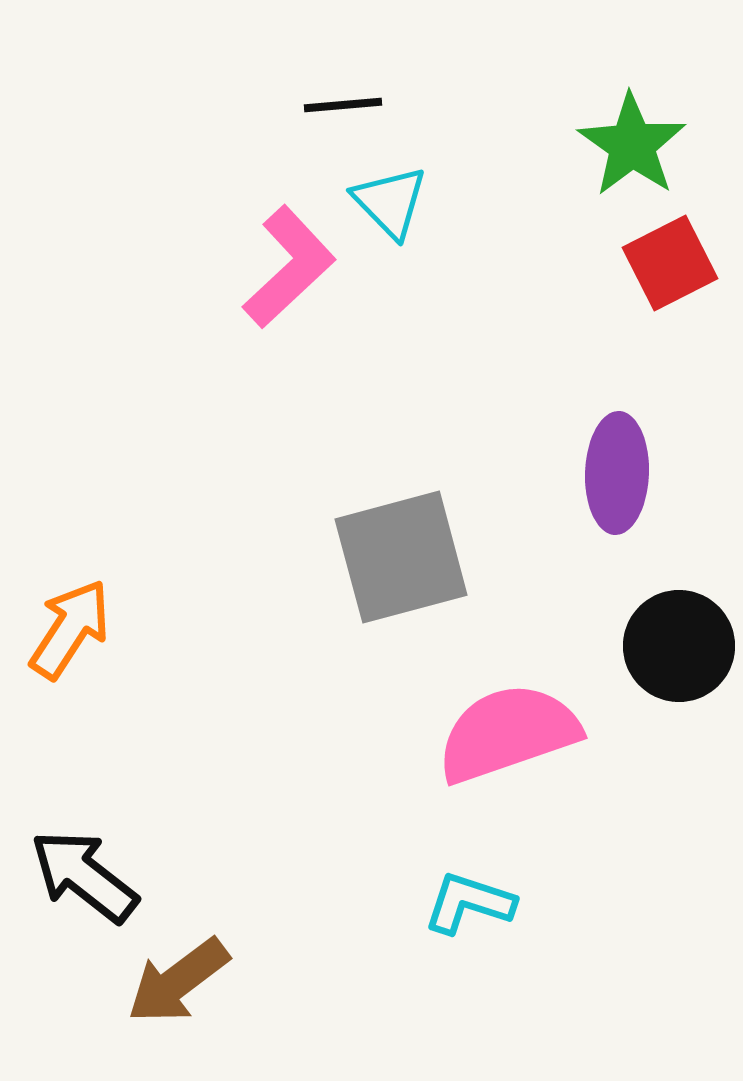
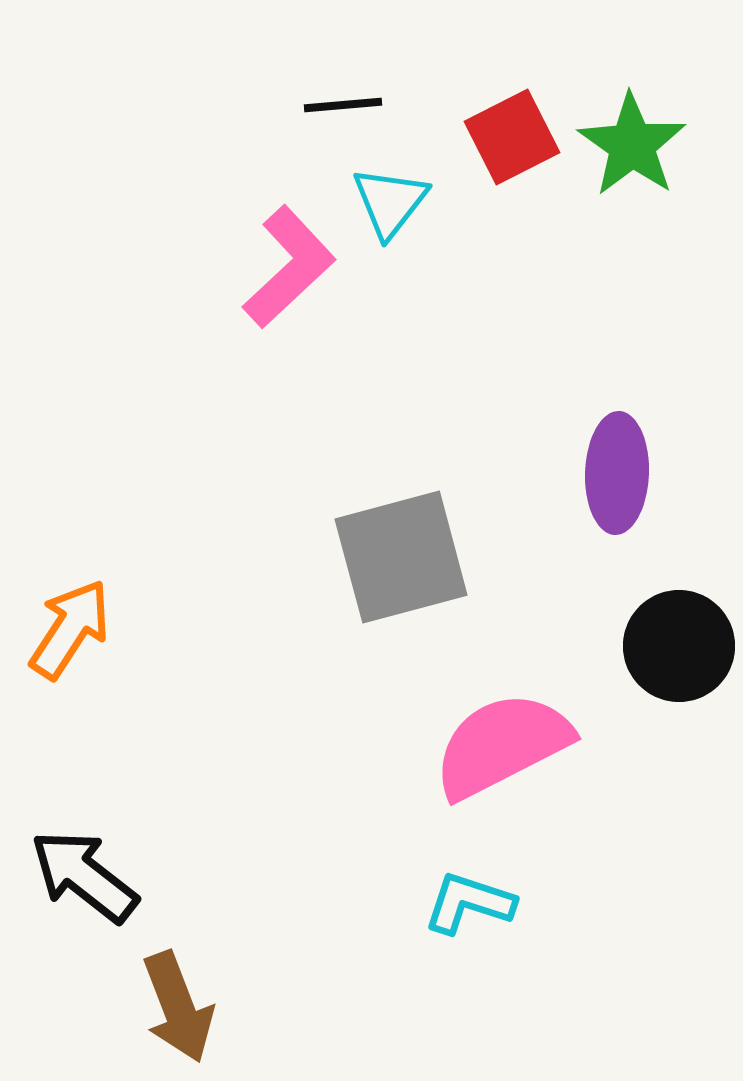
cyan triangle: rotated 22 degrees clockwise
red square: moved 158 px left, 126 px up
pink semicircle: moved 6 px left, 12 px down; rotated 8 degrees counterclockwise
brown arrow: moved 26 px down; rotated 74 degrees counterclockwise
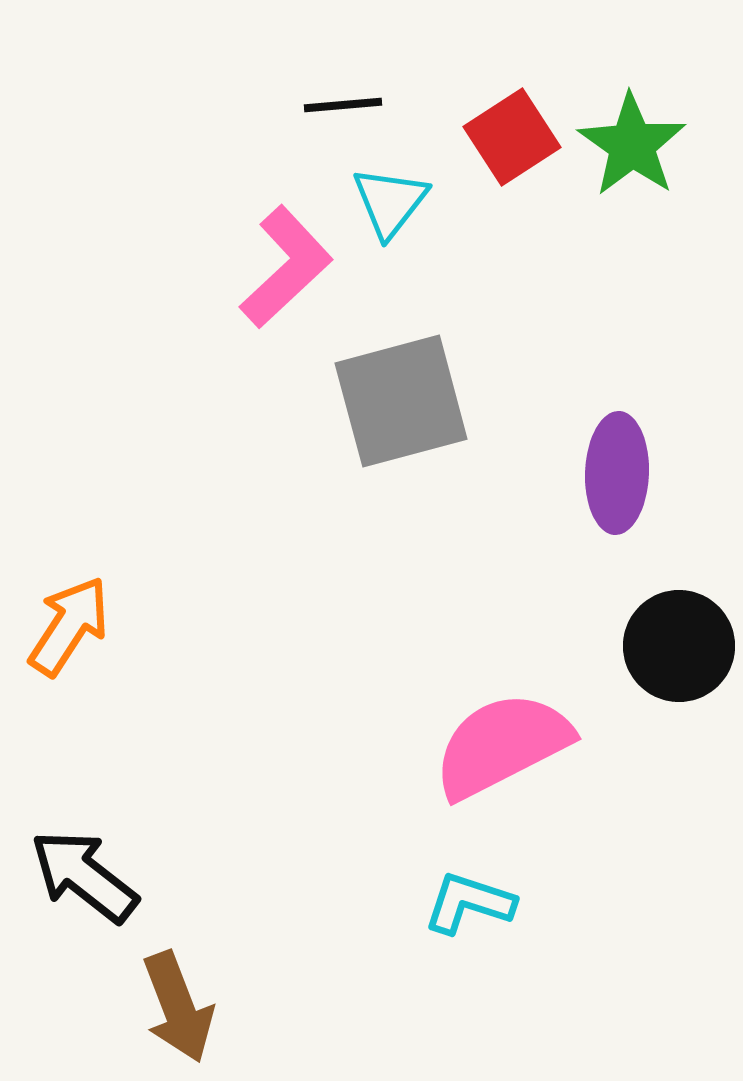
red square: rotated 6 degrees counterclockwise
pink L-shape: moved 3 px left
gray square: moved 156 px up
orange arrow: moved 1 px left, 3 px up
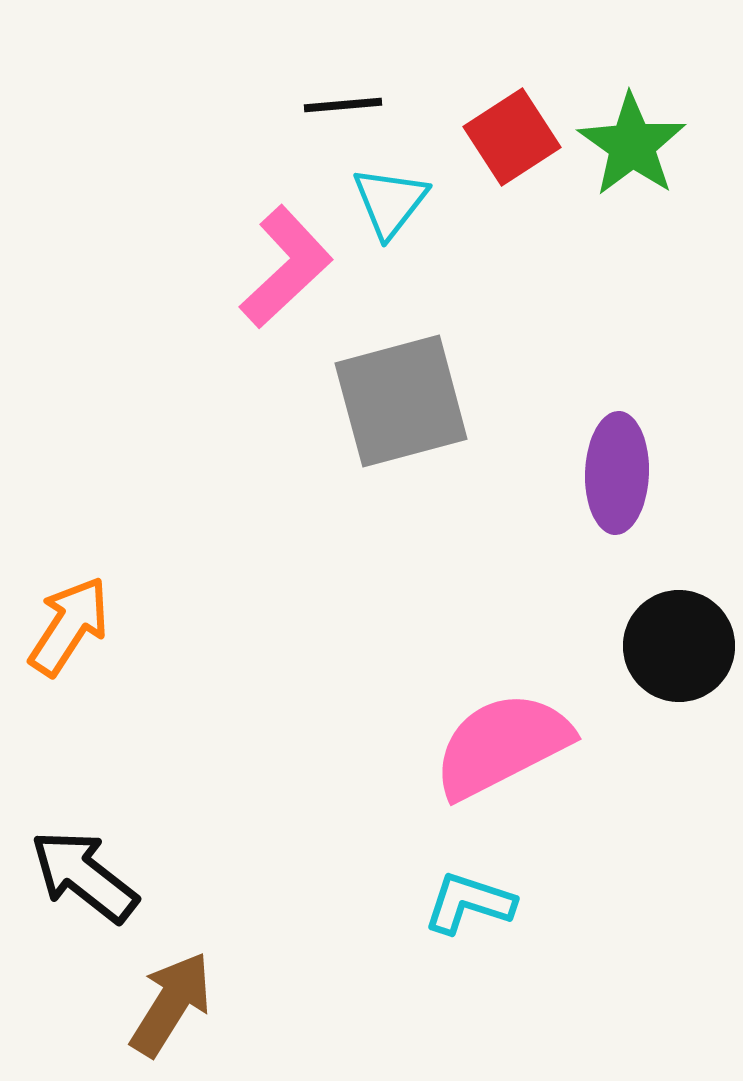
brown arrow: moved 7 px left, 3 px up; rotated 127 degrees counterclockwise
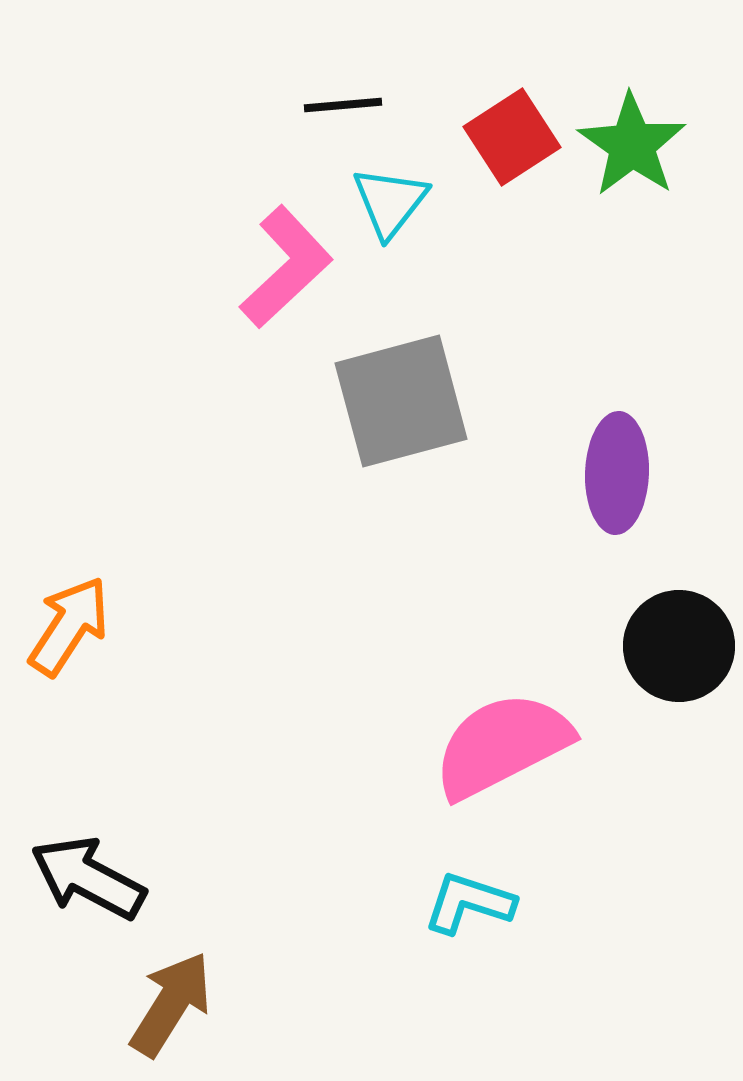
black arrow: moved 4 px right, 2 px down; rotated 10 degrees counterclockwise
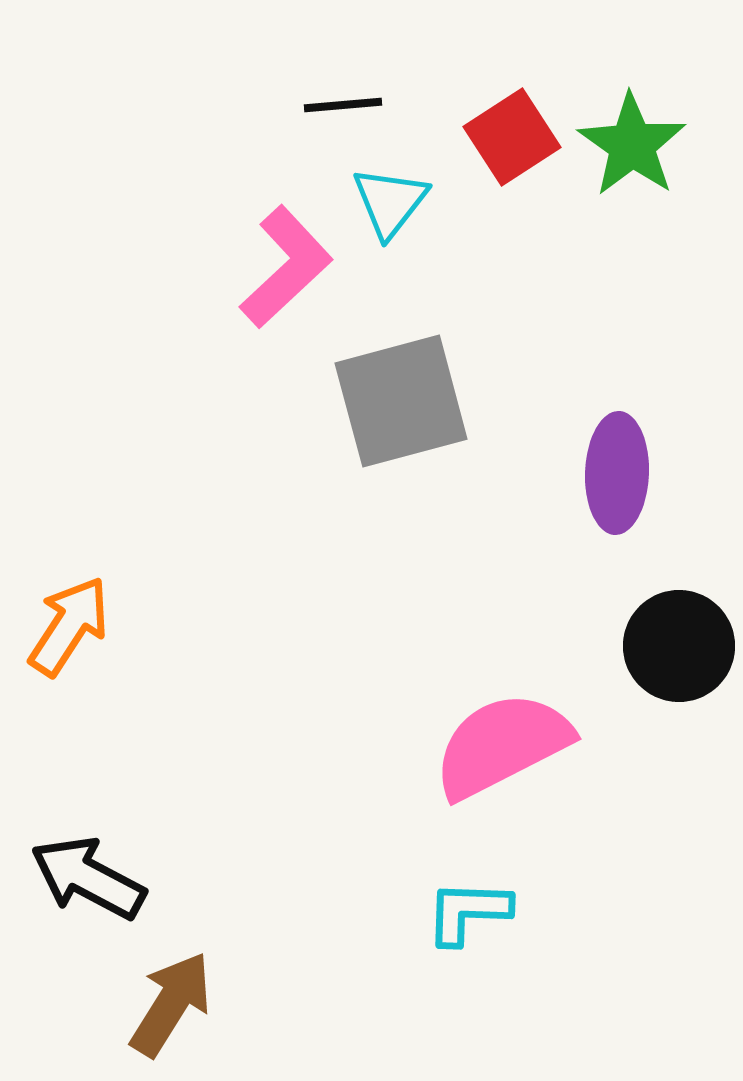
cyan L-shape: moved 1 px left, 9 px down; rotated 16 degrees counterclockwise
